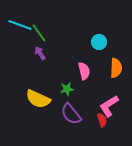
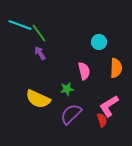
purple semicircle: rotated 85 degrees clockwise
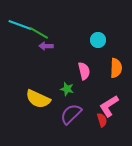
green line: rotated 24 degrees counterclockwise
cyan circle: moved 1 px left, 2 px up
purple arrow: moved 6 px right, 7 px up; rotated 56 degrees counterclockwise
green star: rotated 24 degrees clockwise
